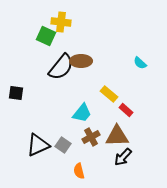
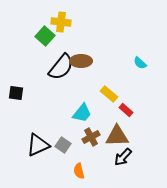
green square: moved 1 px left; rotated 18 degrees clockwise
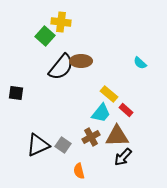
cyan trapezoid: moved 19 px right
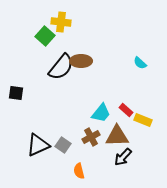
yellow rectangle: moved 34 px right, 26 px down; rotated 18 degrees counterclockwise
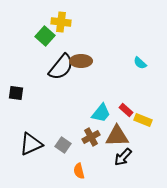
black triangle: moved 7 px left, 1 px up
